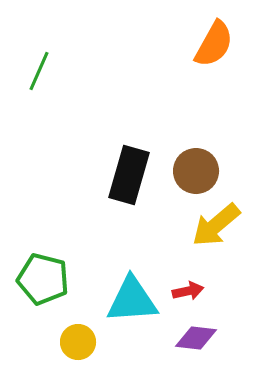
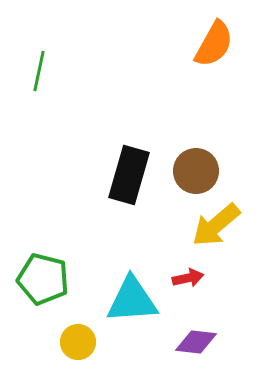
green line: rotated 12 degrees counterclockwise
red arrow: moved 13 px up
purple diamond: moved 4 px down
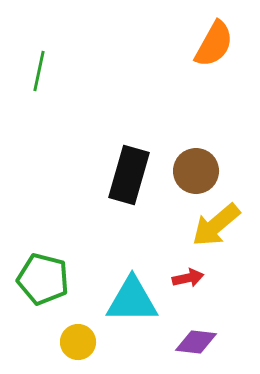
cyan triangle: rotated 4 degrees clockwise
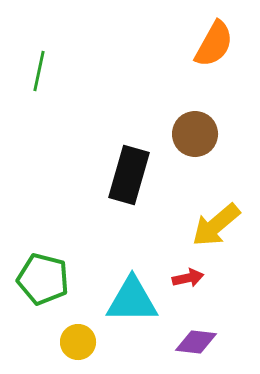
brown circle: moved 1 px left, 37 px up
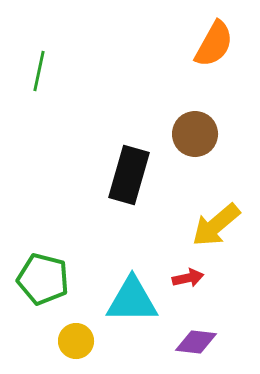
yellow circle: moved 2 px left, 1 px up
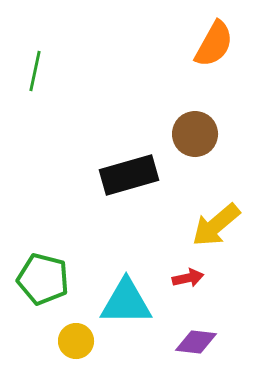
green line: moved 4 px left
black rectangle: rotated 58 degrees clockwise
cyan triangle: moved 6 px left, 2 px down
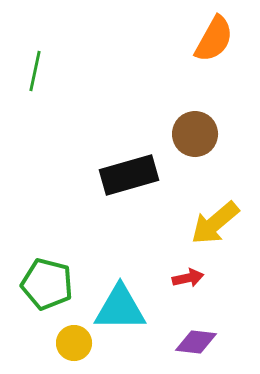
orange semicircle: moved 5 px up
yellow arrow: moved 1 px left, 2 px up
green pentagon: moved 4 px right, 5 px down
cyan triangle: moved 6 px left, 6 px down
yellow circle: moved 2 px left, 2 px down
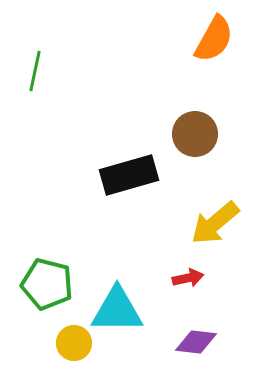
cyan triangle: moved 3 px left, 2 px down
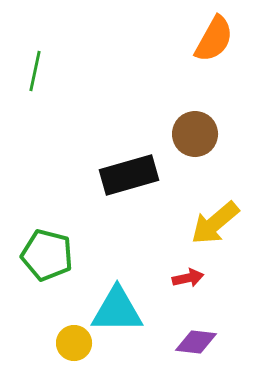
green pentagon: moved 29 px up
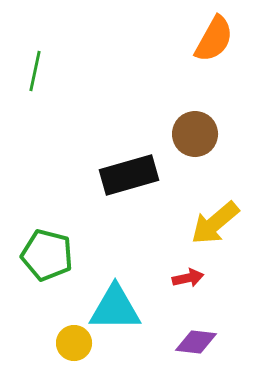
cyan triangle: moved 2 px left, 2 px up
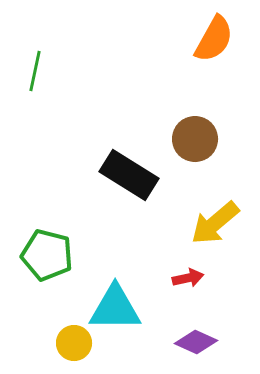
brown circle: moved 5 px down
black rectangle: rotated 48 degrees clockwise
purple diamond: rotated 18 degrees clockwise
